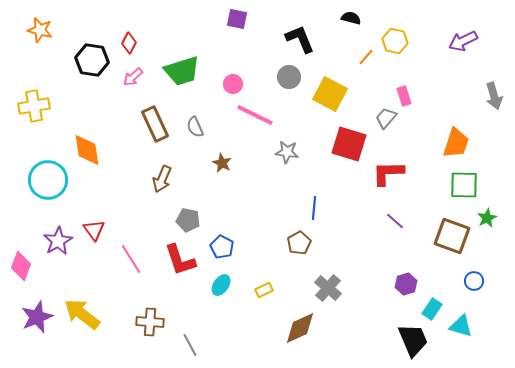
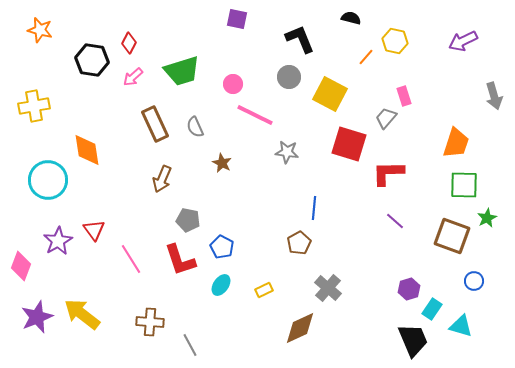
purple hexagon at (406, 284): moved 3 px right, 5 px down
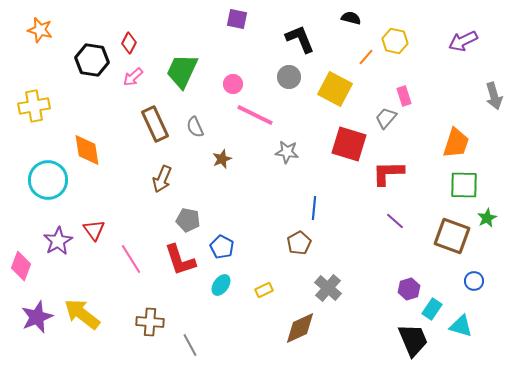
green trapezoid at (182, 71): rotated 132 degrees clockwise
yellow square at (330, 94): moved 5 px right, 5 px up
brown star at (222, 163): moved 4 px up; rotated 24 degrees clockwise
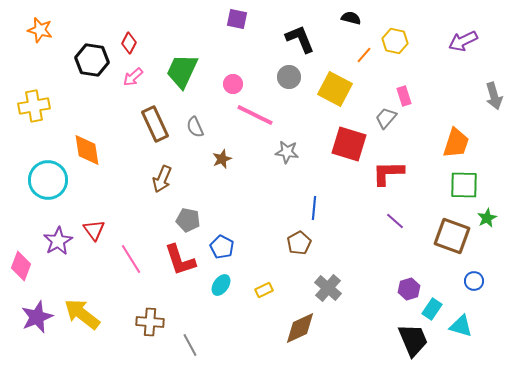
orange line at (366, 57): moved 2 px left, 2 px up
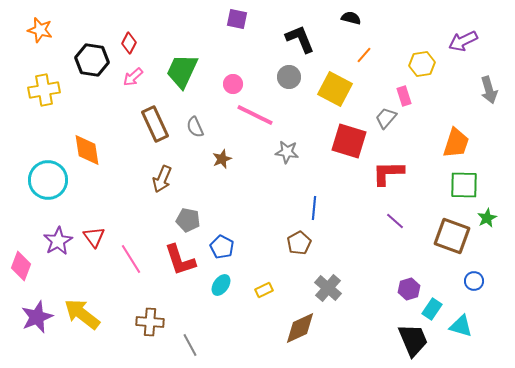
yellow hexagon at (395, 41): moved 27 px right, 23 px down; rotated 20 degrees counterclockwise
gray arrow at (494, 96): moved 5 px left, 6 px up
yellow cross at (34, 106): moved 10 px right, 16 px up
red square at (349, 144): moved 3 px up
red triangle at (94, 230): moved 7 px down
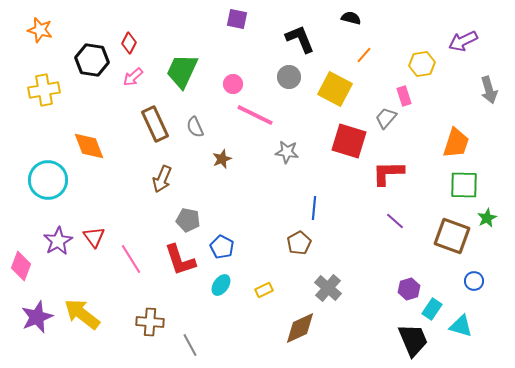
orange diamond at (87, 150): moved 2 px right, 4 px up; rotated 12 degrees counterclockwise
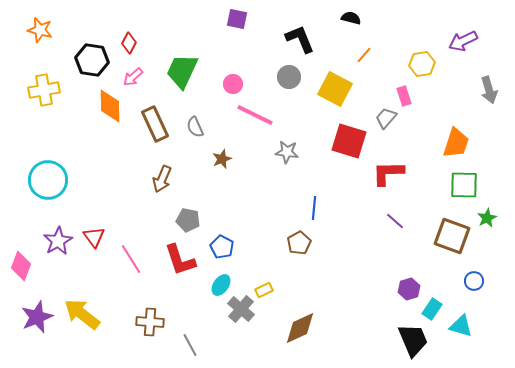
orange diamond at (89, 146): moved 21 px right, 40 px up; rotated 20 degrees clockwise
gray cross at (328, 288): moved 87 px left, 21 px down
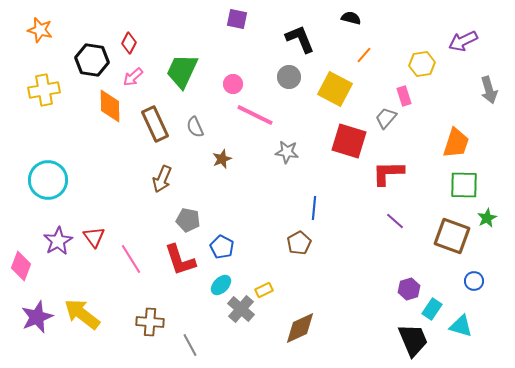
cyan ellipse at (221, 285): rotated 10 degrees clockwise
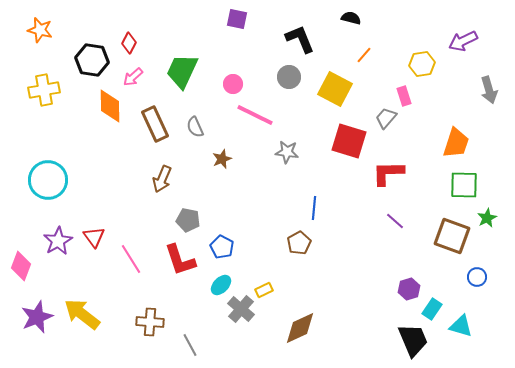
blue circle at (474, 281): moved 3 px right, 4 px up
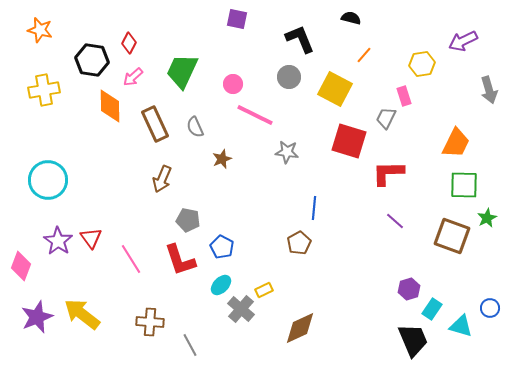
gray trapezoid at (386, 118): rotated 15 degrees counterclockwise
orange trapezoid at (456, 143): rotated 8 degrees clockwise
red triangle at (94, 237): moved 3 px left, 1 px down
purple star at (58, 241): rotated 8 degrees counterclockwise
blue circle at (477, 277): moved 13 px right, 31 px down
